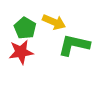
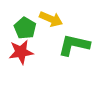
yellow arrow: moved 3 px left, 3 px up
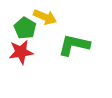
yellow arrow: moved 6 px left, 2 px up
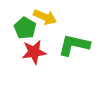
red star: moved 13 px right
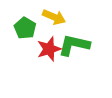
yellow arrow: moved 9 px right
red star: moved 15 px right, 3 px up; rotated 10 degrees counterclockwise
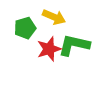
green pentagon: rotated 25 degrees clockwise
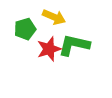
green pentagon: moved 1 px down
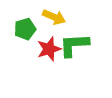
green L-shape: rotated 16 degrees counterclockwise
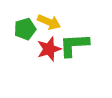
yellow arrow: moved 5 px left, 5 px down
